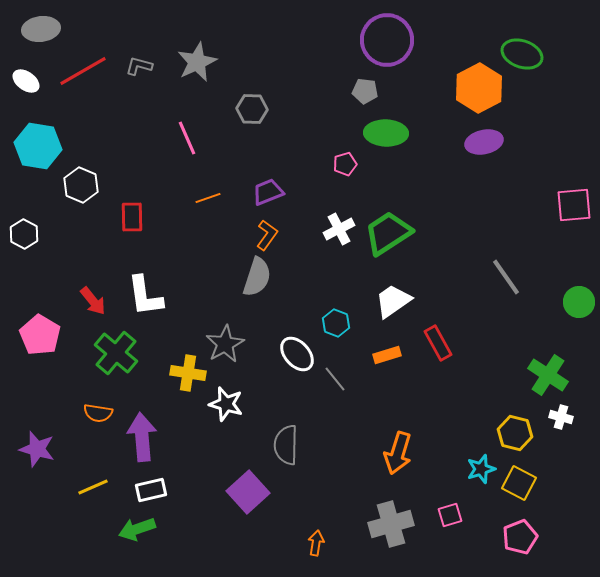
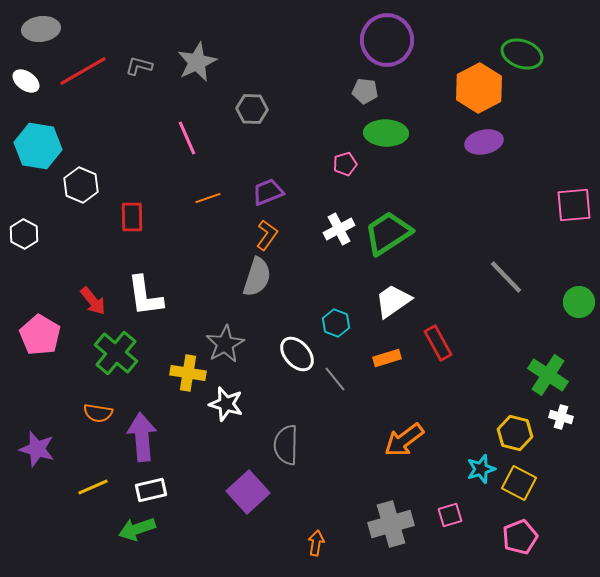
gray line at (506, 277): rotated 9 degrees counterclockwise
orange rectangle at (387, 355): moved 3 px down
orange arrow at (398, 453): moved 6 px right, 13 px up; rotated 36 degrees clockwise
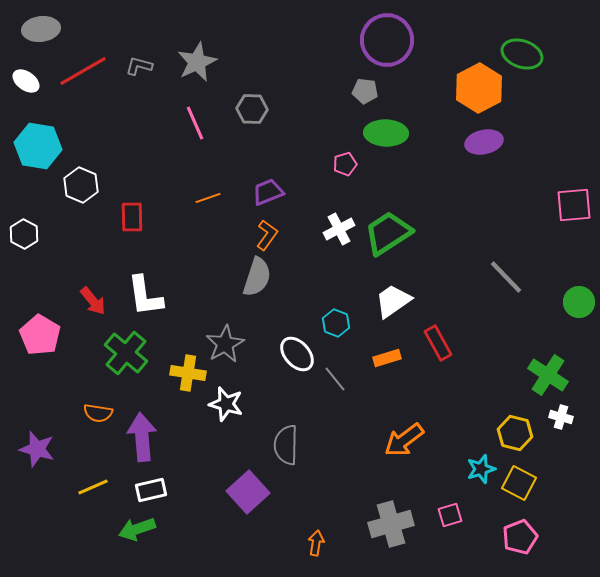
pink line at (187, 138): moved 8 px right, 15 px up
green cross at (116, 353): moved 10 px right
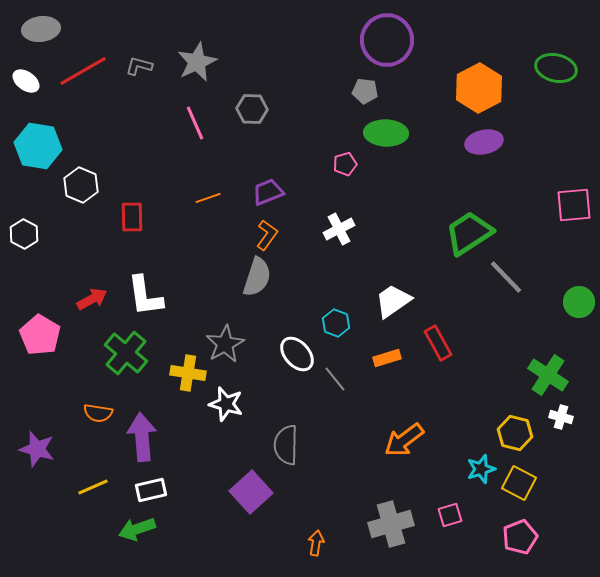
green ellipse at (522, 54): moved 34 px right, 14 px down; rotated 6 degrees counterclockwise
green trapezoid at (388, 233): moved 81 px right
red arrow at (93, 301): moved 1 px left, 2 px up; rotated 80 degrees counterclockwise
purple square at (248, 492): moved 3 px right
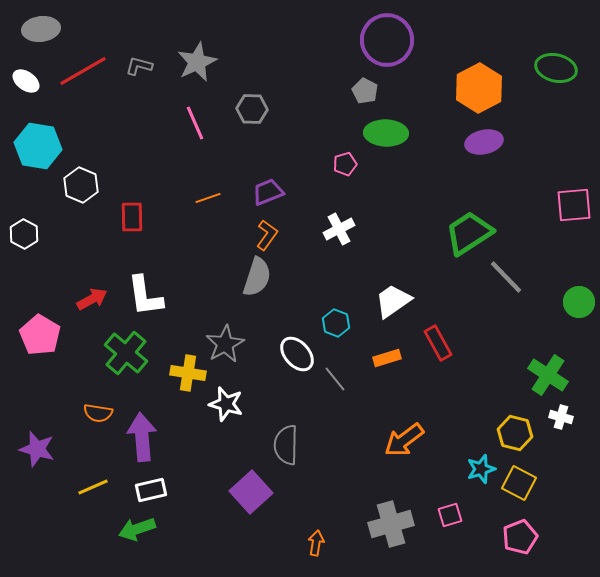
gray pentagon at (365, 91): rotated 20 degrees clockwise
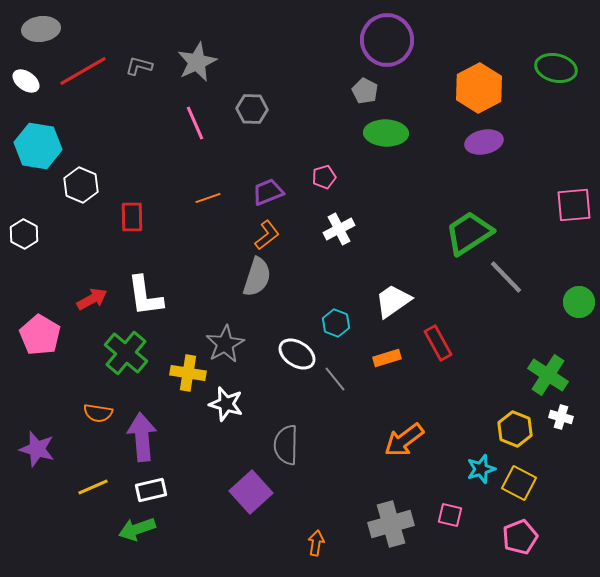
pink pentagon at (345, 164): moved 21 px left, 13 px down
orange L-shape at (267, 235): rotated 16 degrees clockwise
white ellipse at (297, 354): rotated 15 degrees counterclockwise
yellow hexagon at (515, 433): moved 4 px up; rotated 8 degrees clockwise
pink square at (450, 515): rotated 30 degrees clockwise
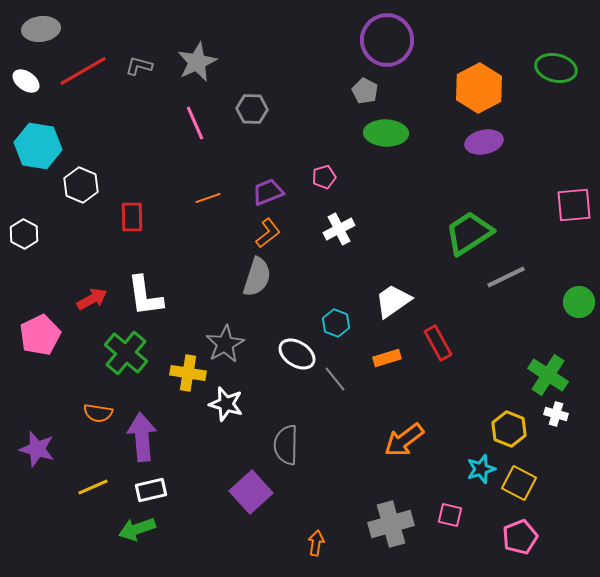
orange L-shape at (267, 235): moved 1 px right, 2 px up
gray line at (506, 277): rotated 72 degrees counterclockwise
pink pentagon at (40, 335): rotated 15 degrees clockwise
white cross at (561, 417): moved 5 px left, 3 px up
yellow hexagon at (515, 429): moved 6 px left
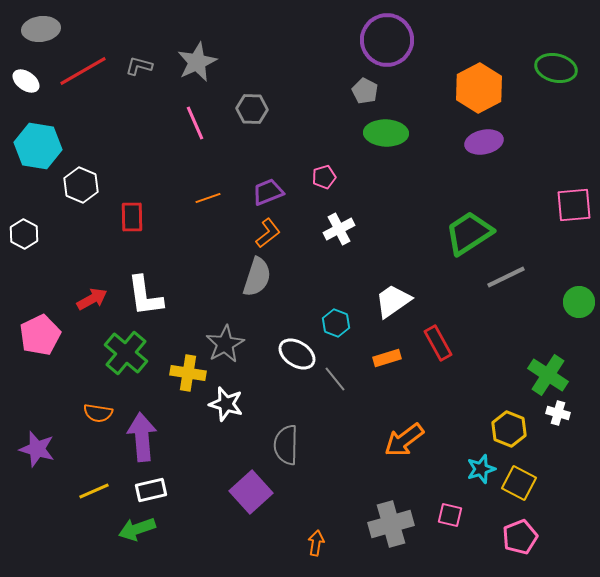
white cross at (556, 414): moved 2 px right, 1 px up
yellow line at (93, 487): moved 1 px right, 4 px down
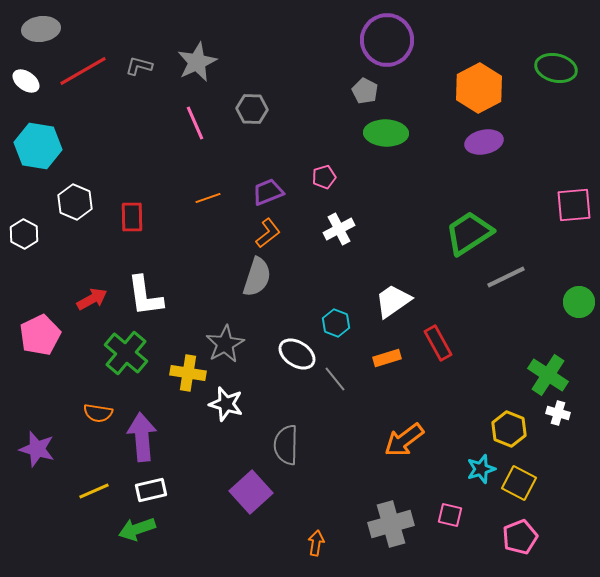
white hexagon at (81, 185): moved 6 px left, 17 px down
